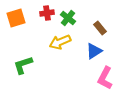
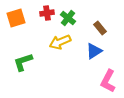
green L-shape: moved 3 px up
pink L-shape: moved 3 px right, 3 px down
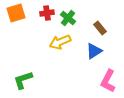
orange square: moved 5 px up
green L-shape: moved 18 px down
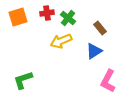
orange square: moved 2 px right, 4 px down
yellow arrow: moved 1 px right, 1 px up
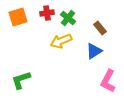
green L-shape: moved 2 px left
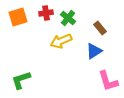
red cross: moved 1 px left
pink L-shape: rotated 45 degrees counterclockwise
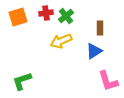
green cross: moved 2 px left, 2 px up; rotated 14 degrees clockwise
brown rectangle: rotated 40 degrees clockwise
green L-shape: moved 1 px right, 1 px down
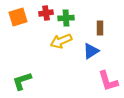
green cross: moved 2 px down; rotated 35 degrees clockwise
blue triangle: moved 3 px left
